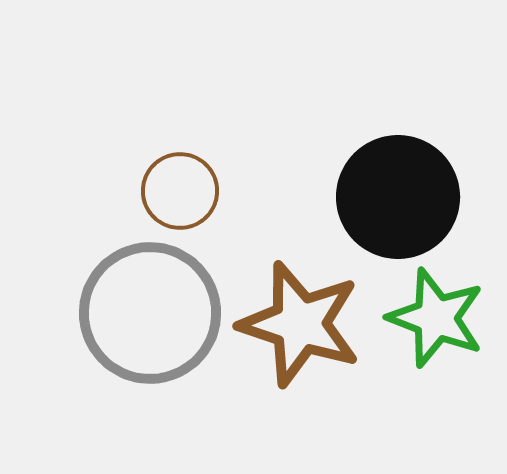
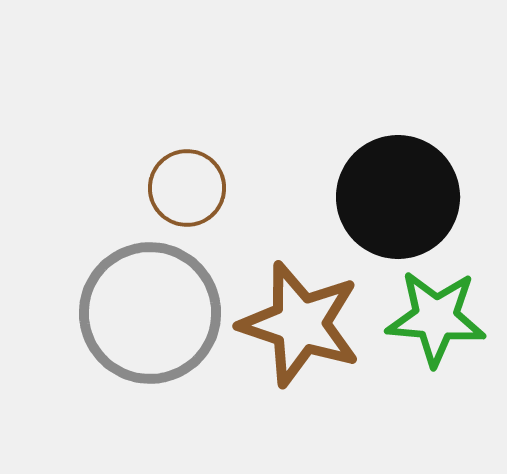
brown circle: moved 7 px right, 3 px up
green star: rotated 16 degrees counterclockwise
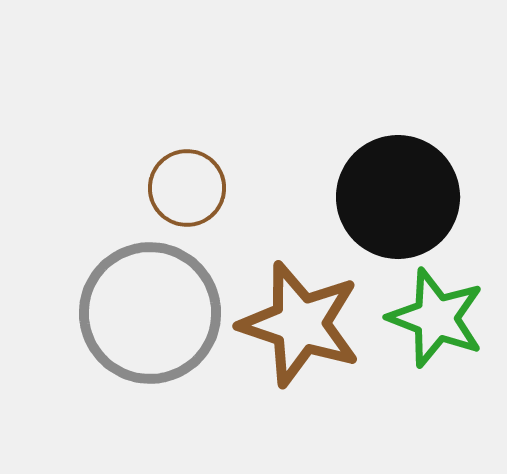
green star: rotated 16 degrees clockwise
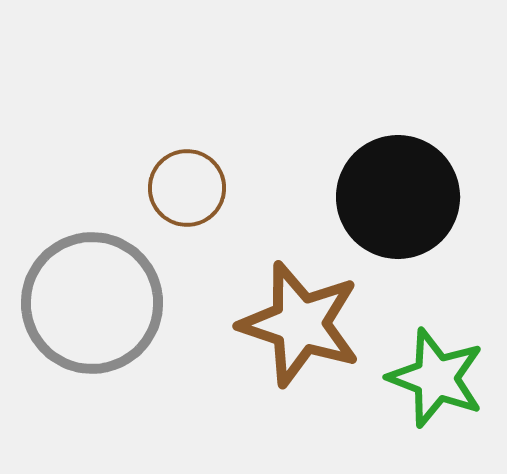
gray circle: moved 58 px left, 10 px up
green star: moved 60 px down
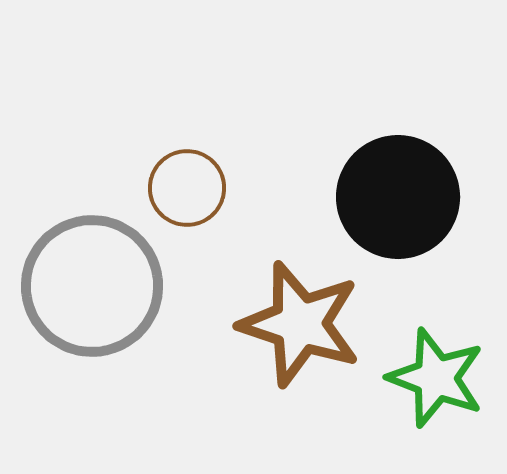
gray circle: moved 17 px up
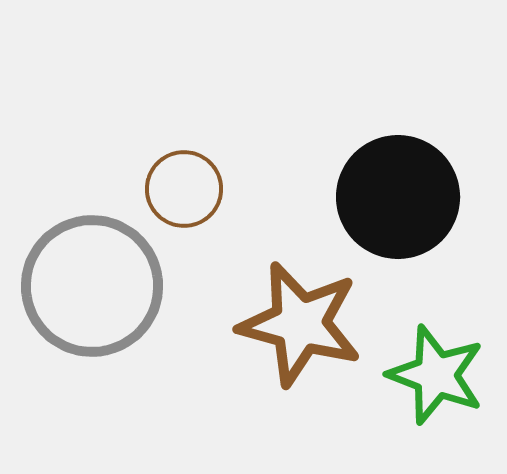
brown circle: moved 3 px left, 1 px down
brown star: rotated 3 degrees counterclockwise
green star: moved 3 px up
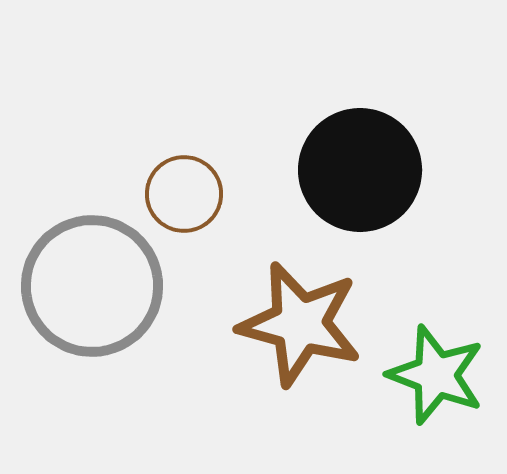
brown circle: moved 5 px down
black circle: moved 38 px left, 27 px up
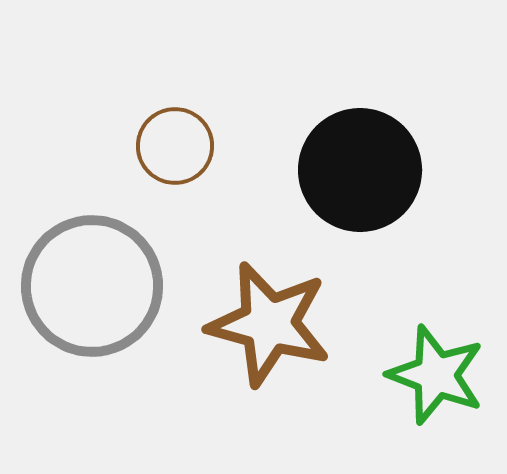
brown circle: moved 9 px left, 48 px up
brown star: moved 31 px left
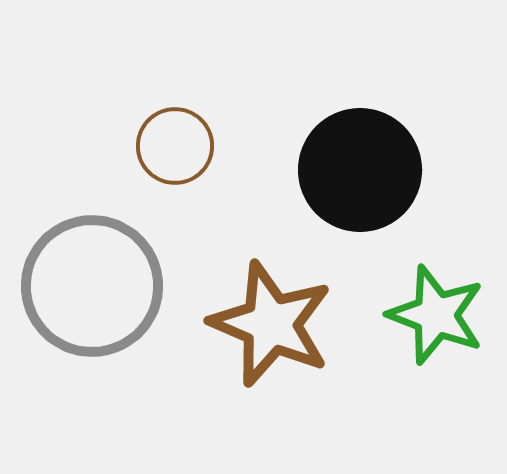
brown star: moved 2 px right; rotated 8 degrees clockwise
green star: moved 60 px up
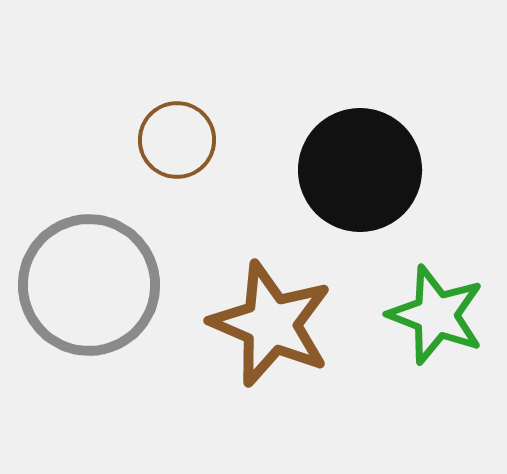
brown circle: moved 2 px right, 6 px up
gray circle: moved 3 px left, 1 px up
